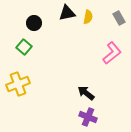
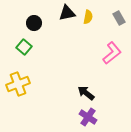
purple cross: rotated 12 degrees clockwise
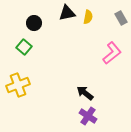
gray rectangle: moved 2 px right
yellow cross: moved 1 px down
black arrow: moved 1 px left
purple cross: moved 1 px up
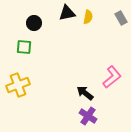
green square: rotated 35 degrees counterclockwise
pink L-shape: moved 24 px down
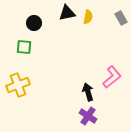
black arrow: moved 3 px right, 1 px up; rotated 36 degrees clockwise
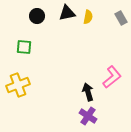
black circle: moved 3 px right, 7 px up
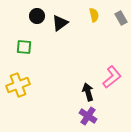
black triangle: moved 7 px left, 10 px down; rotated 24 degrees counterclockwise
yellow semicircle: moved 6 px right, 2 px up; rotated 24 degrees counterclockwise
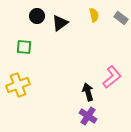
gray rectangle: rotated 24 degrees counterclockwise
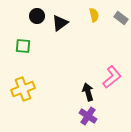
green square: moved 1 px left, 1 px up
yellow cross: moved 5 px right, 4 px down
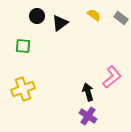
yellow semicircle: rotated 40 degrees counterclockwise
